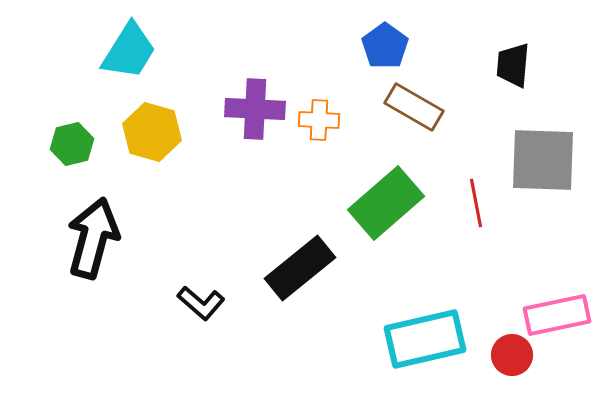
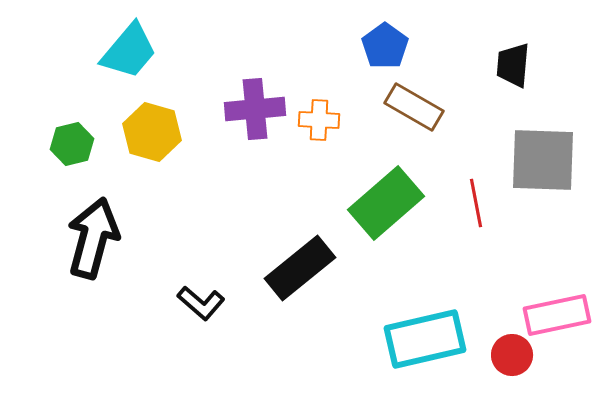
cyan trapezoid: rotated 8 degrees clockwise
purple cross: rotated 8 degrees counterclockwise
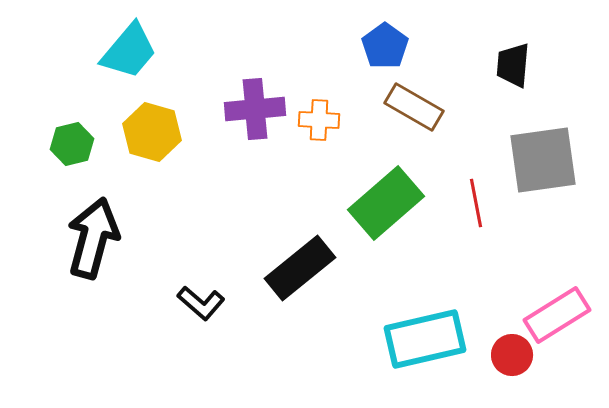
gray square: rotated 10 degrees counterclockwise
pink rectangle: rotated 20 degrees counterclockwise
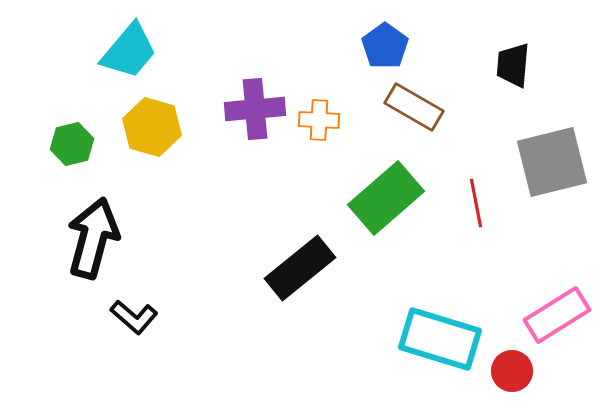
yellow hexagon: moved 5 px up
gray square: moved 9 px right, 2 px down; rotated 6 degrees counterclockwise
green rectangle: moved 5 px up
black L-shape: moved 67 px left, 14 px down
cyan rectangle: moved 15 px right; rotated 30 degrees clockwise
red circle: moved 16 px down
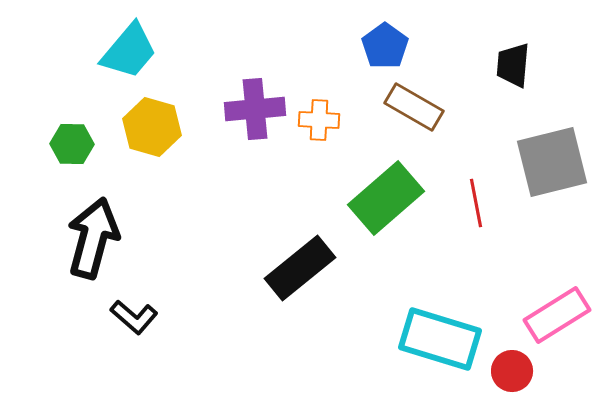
green hexagon: rotated 15 degrees clockwise
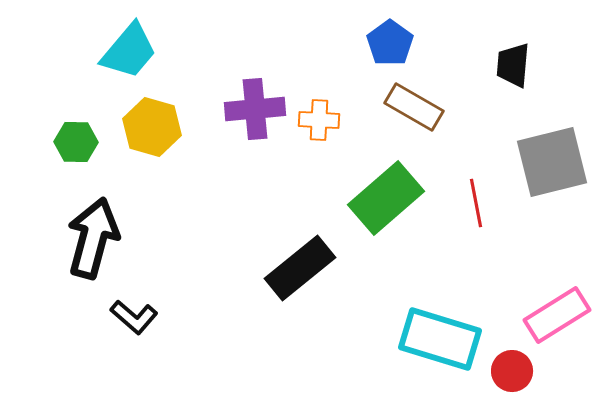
blue pentagon: moved 5 px right, 3 px up
green hexagon: moved 4 px right, 2 px up
